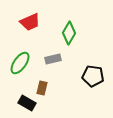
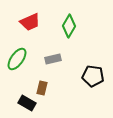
green diamond: moved 7 px up
green ellipse: moved 3 px left, 4 px up
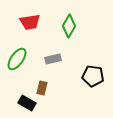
red trapezoid: rotated 15 degrees clockwise
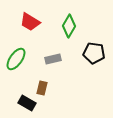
red trapezoid: rotated 40 degrees clockwise
green ellipse: moved 1 px left
black pentagon: moved 1 px right, 23 px up
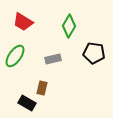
red trapezoid: moved 7 px left
green ellipse: moved 1 px left, 3 px up
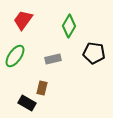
red trapezoid: moved 2 px up; rotated 95 degrees clockwise
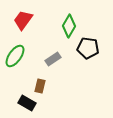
black pentagon: moved 6 px left, 5 px up
gray rectangle: rotated 21 degrees counterclockwise
brown rectangle: moved 2 px left, 2 px up
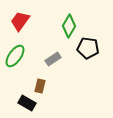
red trapezoid: moved 3 px left, 1 px down
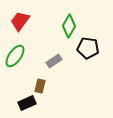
gray rectangle: moved 1 px right, 2 px down
black rectangle: rotated 54 degrees counterclockwise
